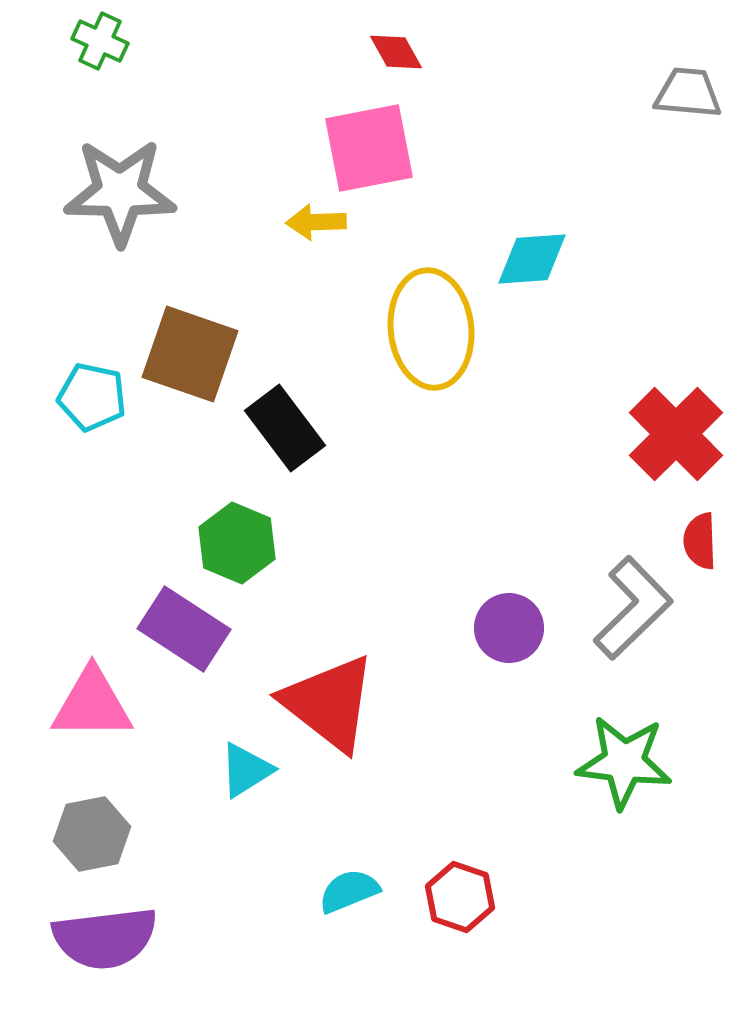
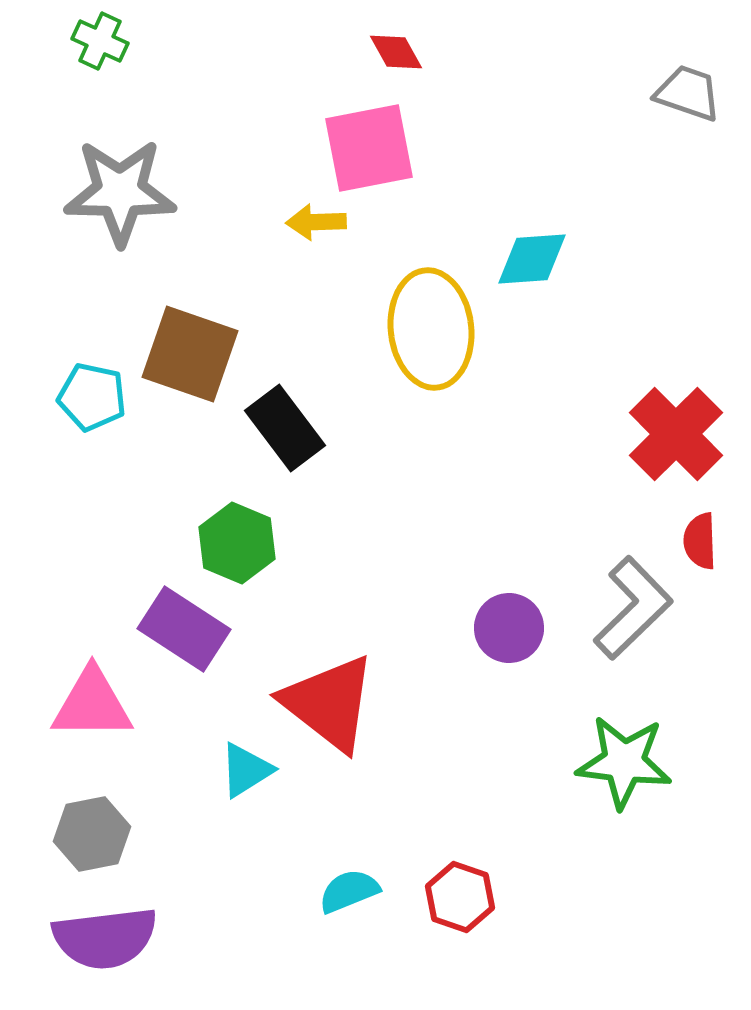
gray trapezoid: rotated 14 degrees clockwise
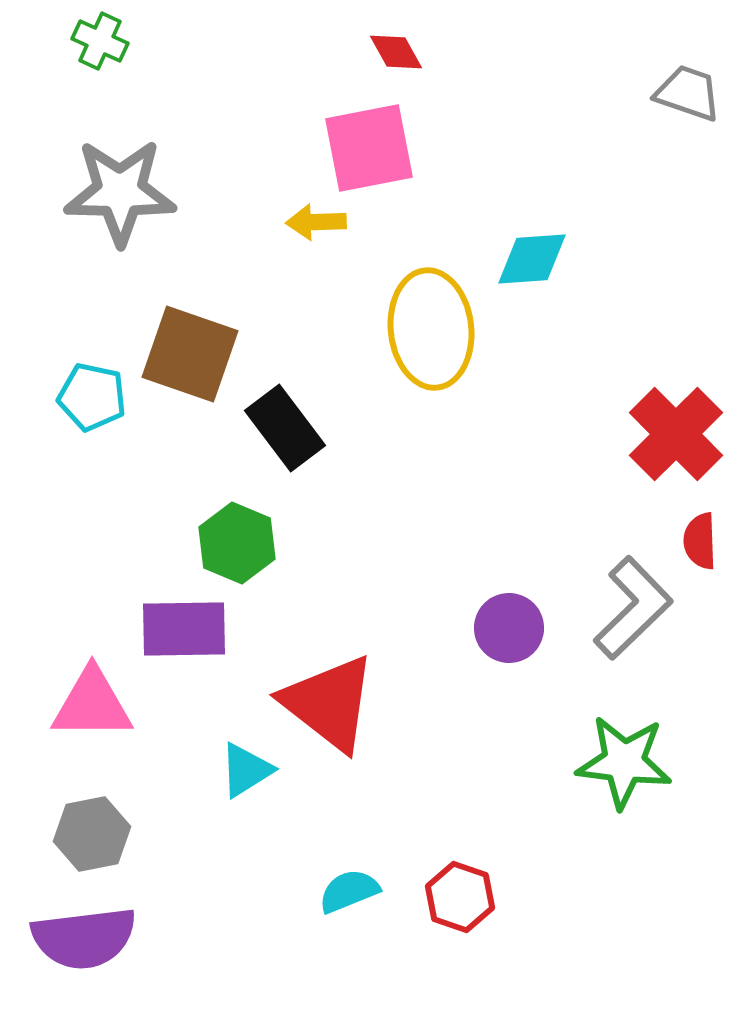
purple rectangle: rotated 34 degrees counterclockwise
purple semicircle: moved 21 px left
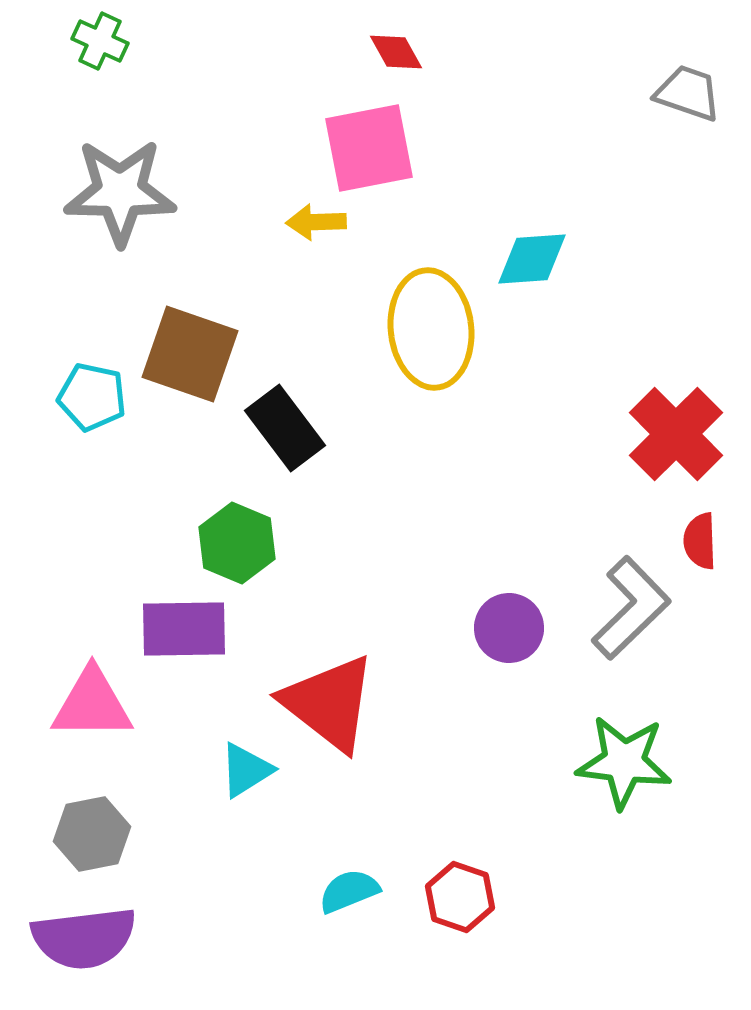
gray L-shape: moved 2 px left
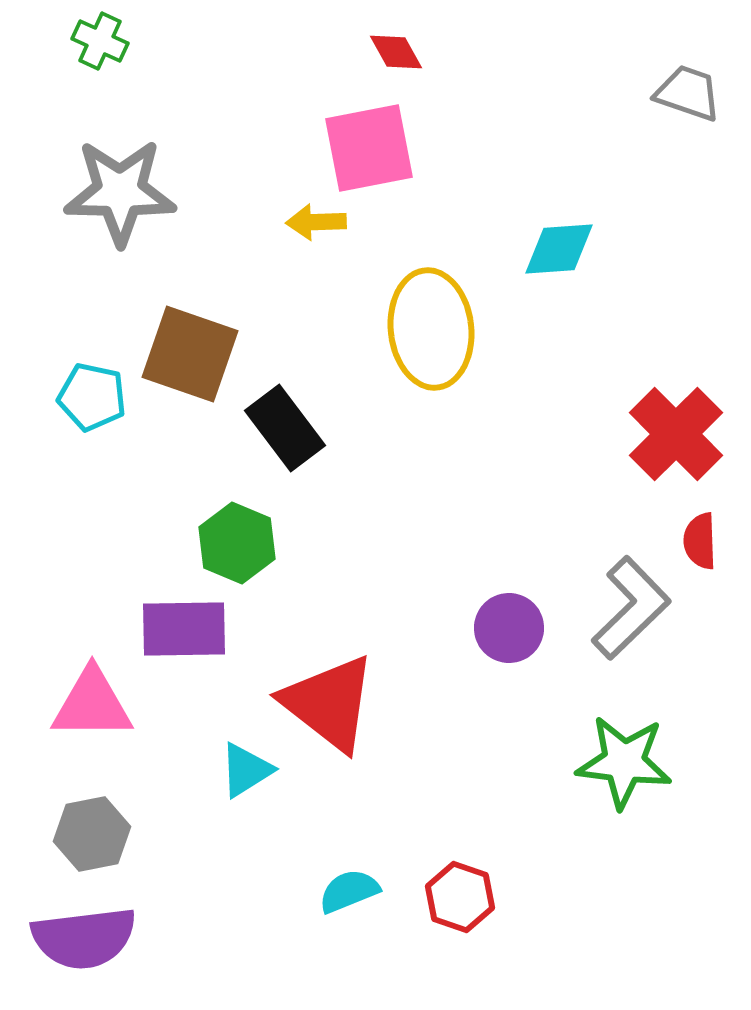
cyan diamond: moved 27 px right, 10 px up
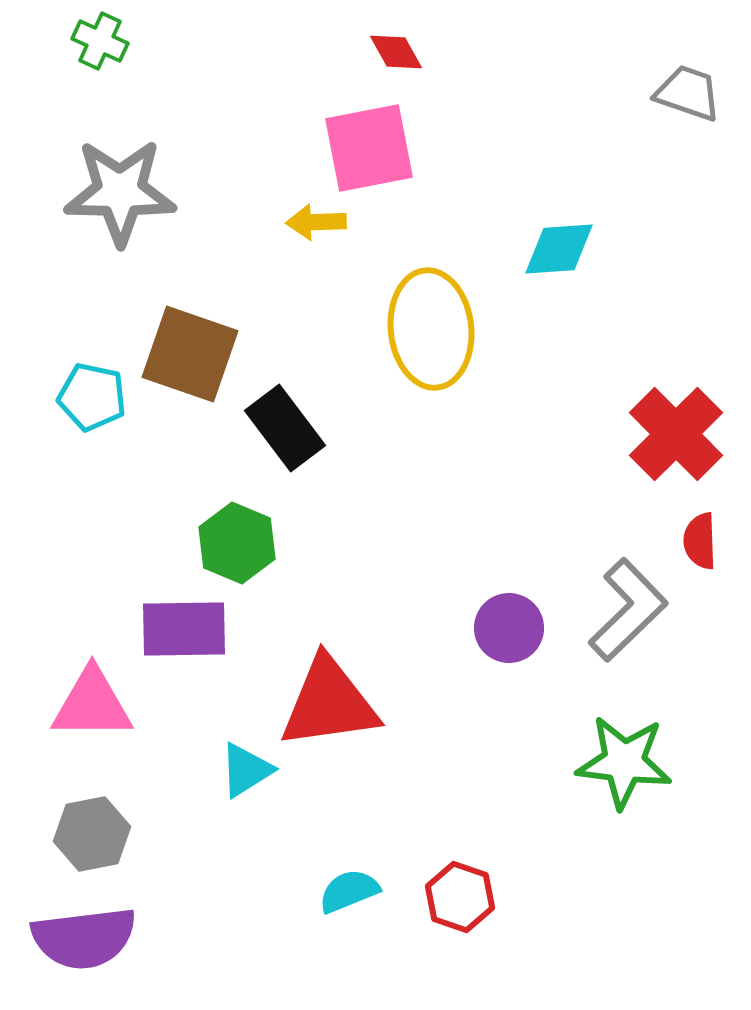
gray L-shape: moved 3 px left, 2 px down
red triangle: rotated 46 degrees counterclockwise
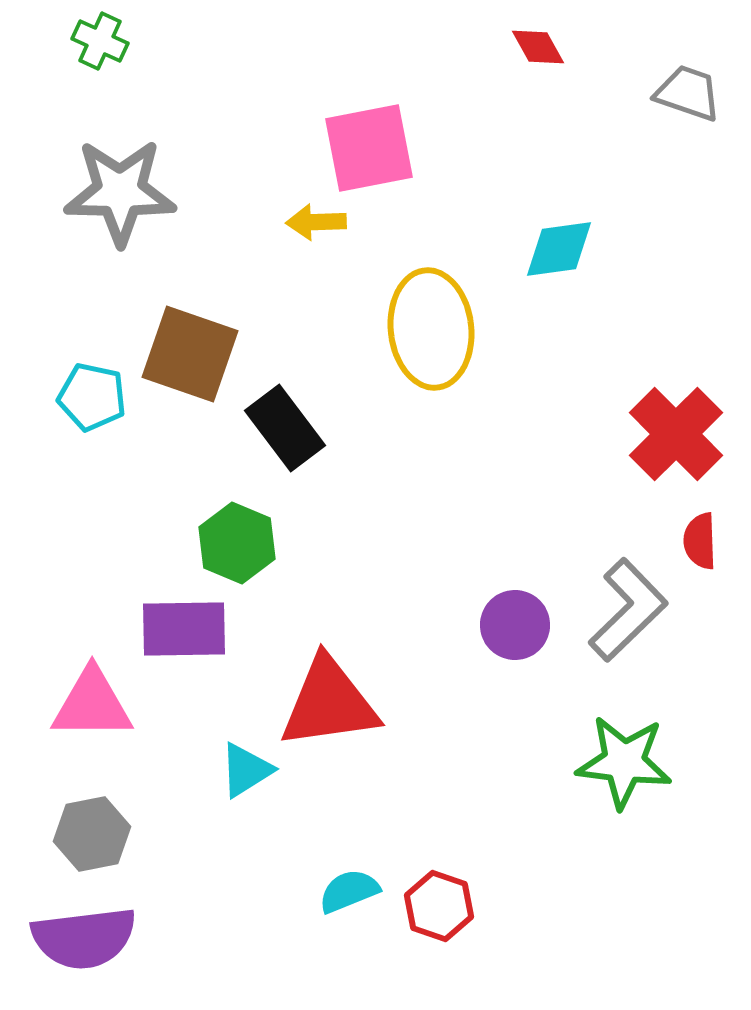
red diamond: moved 142 px right, 5 px up
cyan diamond: rotated 4 degrees counterclockwise
purple circle: moved 6 px right, 3 px up
red hexagon: moved 21 px left, 9 px down
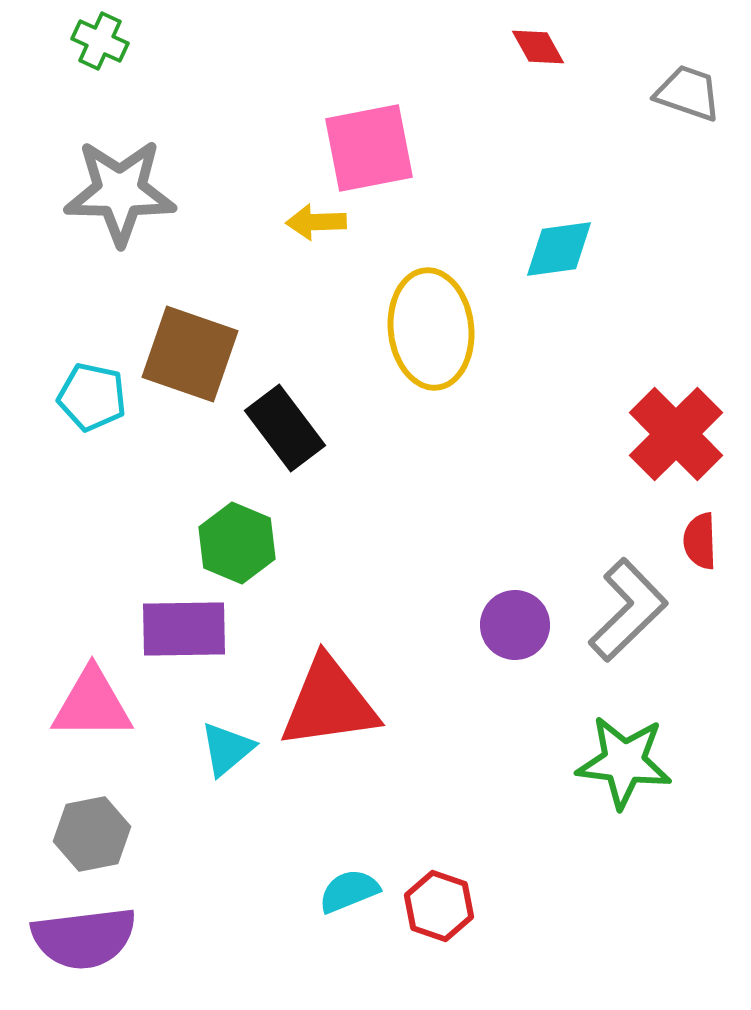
cyan triangle: moved 19 px left, 21 px up; rotated 8 degrees counterclockwise
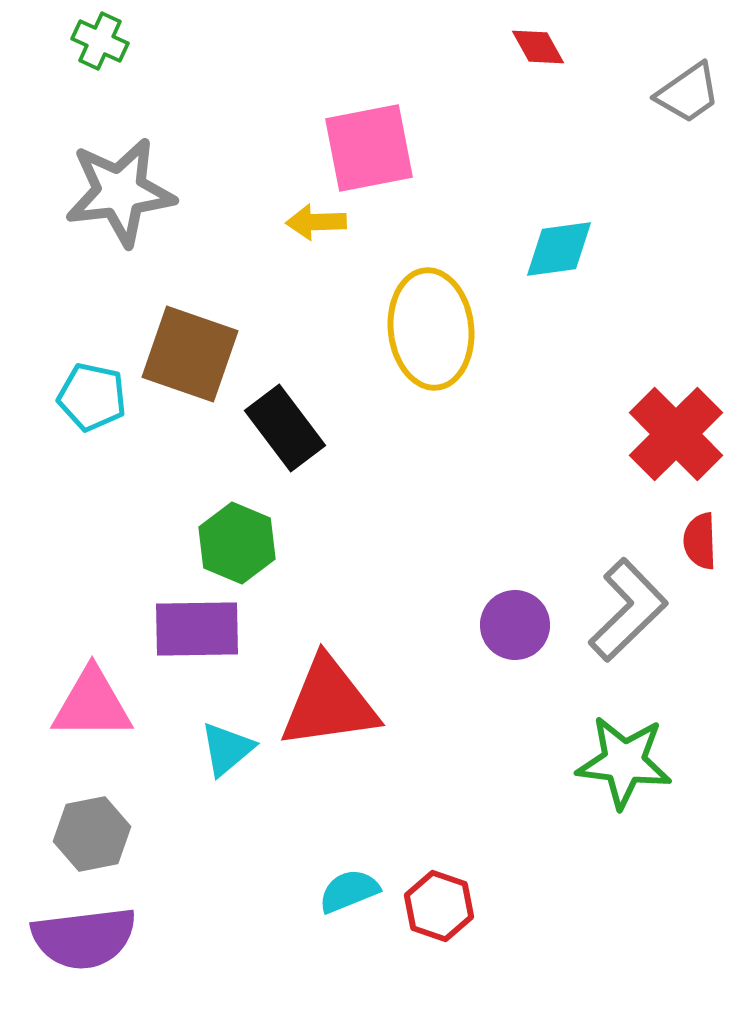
gray trapezoid: rotated 126 degrees clockwise
gray star: rotated 8 degrees counterclockwise
purple rectangle: moved 13 px right
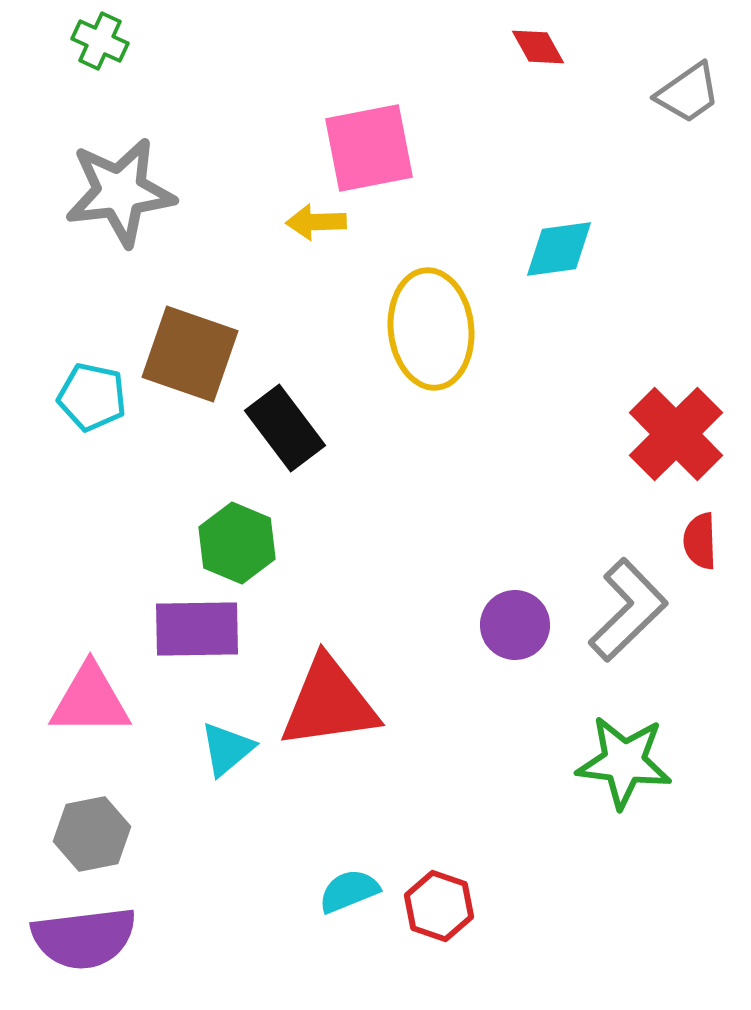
pink triangle: moved 2 px left, 4 px up
